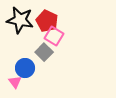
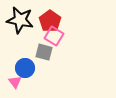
red pentagon: moved 3 px right; rotated 10 degrees clockwise
gray square: rotated 30 degrees counterclockwise
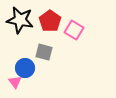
pink square: moved 20 px right, 6 px up
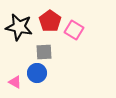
black star: moved 1 px left, 7 px down
gray square: rotated 18 degrees counterclockwise
blue circle: moved 12 px right, 5 px down
pink triangle: rotated 24 degrees counterclockwise
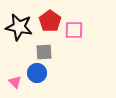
pink square: rotated 30 degrees counterclockwise
pink triangle: rotated 16 degrees clockwise
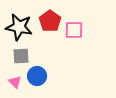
gray square: moved 23 px left, 4 px down
blue circle: moved 3 px down
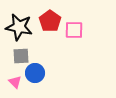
blue circle: moved 2 px left, 3 px up
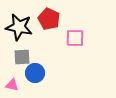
red pentagon: moved 1 px left, 2 px up; rotated 10 degrees counterclockwise
pink square: moved 1 px right, 8 px down
gray square: moved 1 px right, 1 px down
pink triangle: moved 3 px left, 3 px down; rotated 32 degrees counterclockwise
